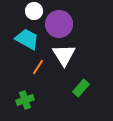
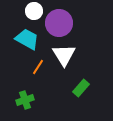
purple circle: moved 1 px up
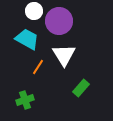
purple circle: moved 2 px up
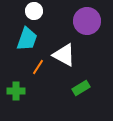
purple circle: moved 28 px right
cyan trapezoid: rotated 80 degrees clockwise
white triangle: rotated 30 degrees counterclockwise
green rectangle: rotated 18 degrees clockwise
green cross: moved 9 px left, 9 px up; rotated 18 degrees clockwise
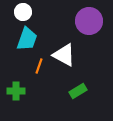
white circle: moved 11 px left, 1 px down
purple circle: moved 2 px right
orange line: moved 1 px right, 1 px up; rotated 14 degrees counterclockwise
green rectangle: moved 3 px left, 3 px down
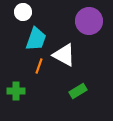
cyan trapezoid: moved 9 px right
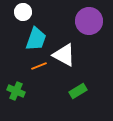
orange line: rotated 49 degrees clockwise
green cross: rotated 24 degrees clockwise
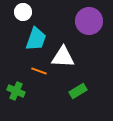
white triangle: moved 1 px left, 2 px down; rotated 25 degrees counterclockwise
orange line: moved 5 px down; rotated 42 degrees clockwise
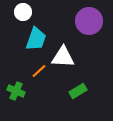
orange line: rotated 63 degrees counterclockwise
